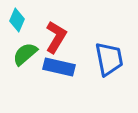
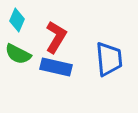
green semicircle: moved 7 px left; rotated 112 degrees counterclockwise
blue trapezoid: rotated 6 degrees clockwise
blue rectangle: moved 3 px left
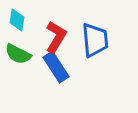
cyan diamond: rotated 15 degrees counterclockwise
blue trapezoid: moved 14 px left, 19 px up
blue rectangle: rotated 44 degrees clockwise
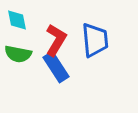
cyan diamond: rotated 20 degrees counterclockwise
red L-shape: moved 3 px down
green semicircle: rotated 16 degrees counterclockwise
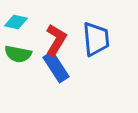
cyan diamond: moved 1 px left, 2 px down; rotated 65 degrees counterclockwise
blue trapezoid: moved 1 px right, 1 px up
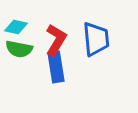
cyan diamond: moved 5 px down
green semicircle: moved 1 px right, 5 px up
blue rectangle: rotated 24 degrees clockwise
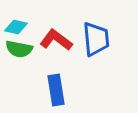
red L-shape: rotated 84 degrees counterclockwise
blue rectangle: moved 23 px down
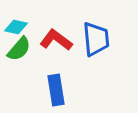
green semicircle: rotated 60 degrees counterclockwise
